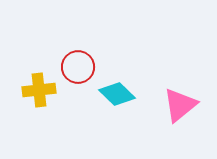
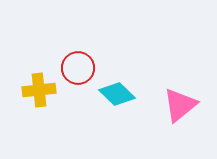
red circle: moved 1 px down
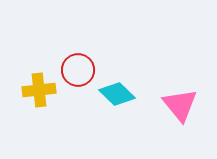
red circle: moved 2 px down
pink triangle: rotated 30 degrees counterclockwise
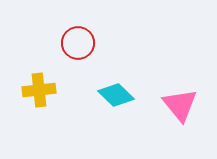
red circle: moved 27 px up
cyan diamond: moved 1 px left, 1 px down
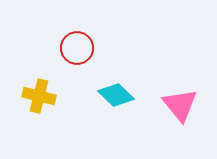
red circle: moved 1 px left, 5 px down
yellow cross: moved 6 px down; rotated 20 degrees clockwise
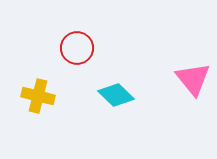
yellow cross: moved 1 px left
pink triangle: moved 13 px right, 26 px up
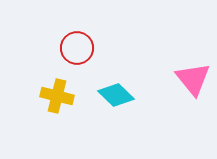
yellow cross: moved 19 px right
